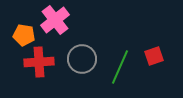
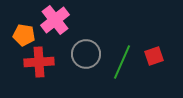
gray circle: moved 4 px right, 5 px up
green line: moved 2 px right, 5 px up
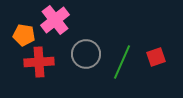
red square: moved 2 px right, 1 px down
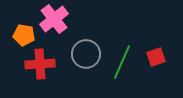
pink cross: moved 1 px left, 1 px up
red cross: moved 1 px right, 2 px down
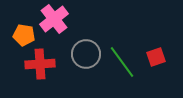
green line: rotated 60 degrees counterclockwise
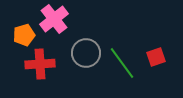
orange pentagon: rotated 25 degrees counterclockwise
gray circle: moved 1 px up
green line: moved 1 px down
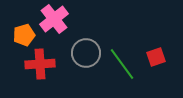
green line: moved 1 px down
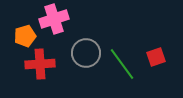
pink cross: rotated 20 degrees clockwise
orange pentagon: moved 1 px right, 1 px down
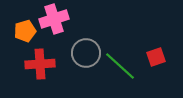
orange pentagon: moved 5 px up
green line: moved 2 px left, 2 px down; rotated 12 degrees counterclockwise
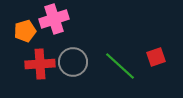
gray circle: moved 13 px left, 9 px down
